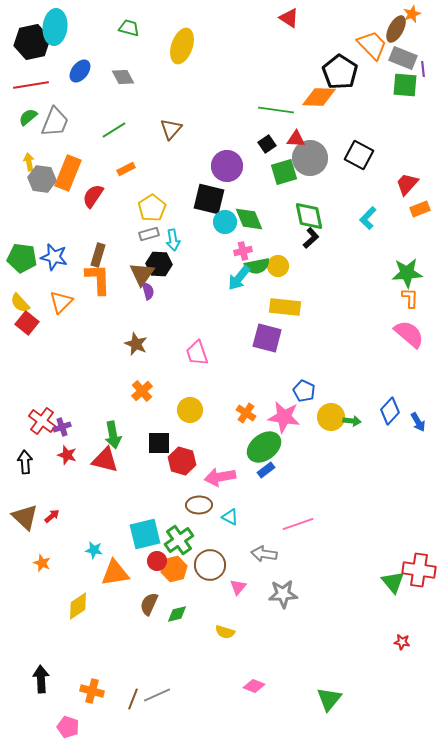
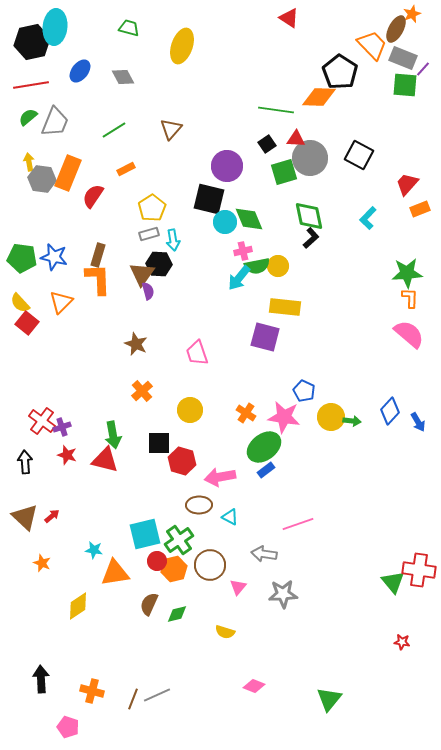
purple line at (423, 69): rotated 49 degrees clockwise
purple square at (267, 338): moved 2 px left, 1 px up
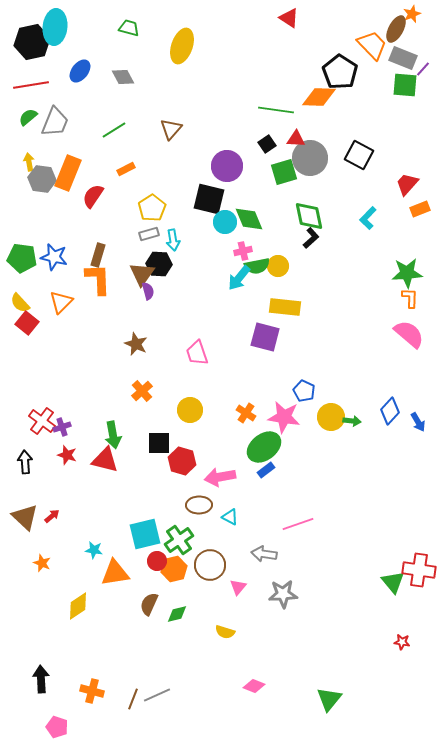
pink pentagon at (68, 727): moved 11 px left
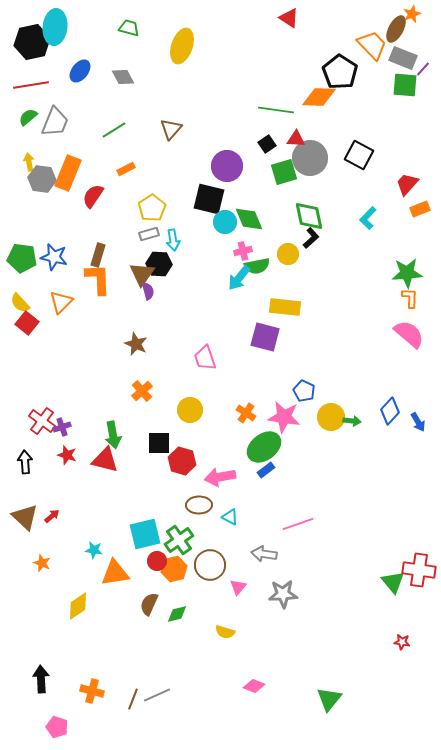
yellow circle at (278, 266): moved 10 px right, 12 px up
pink trapezoid at (197, 353): moved 8 px right, 5 px down
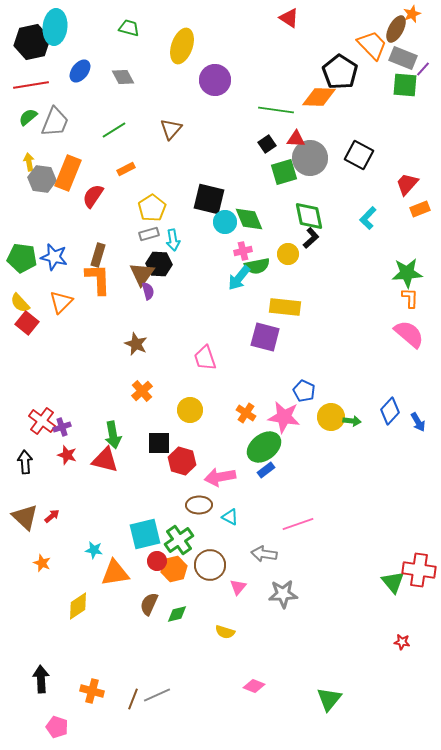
purple circle at (227, 166): moved 12 px left, 86 px up
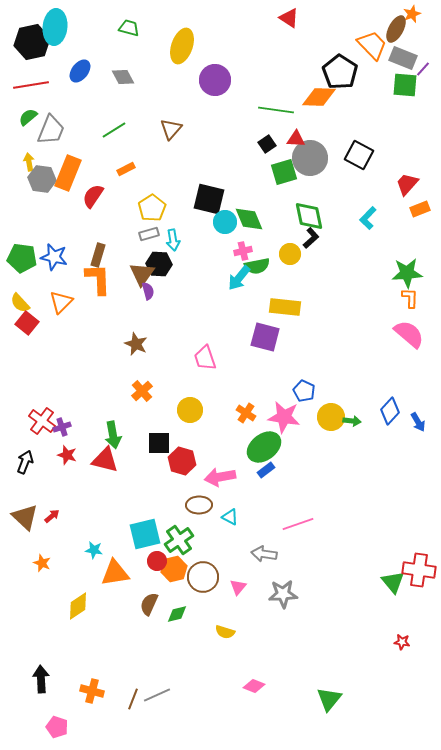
gray trapezoid at (55, 122): moved 4 px left, 8 px down
yellow circle at (288, 254): moved 2 px right
black arrow at (25, 462): rotated 25 degrees clockwise
brown circle at (210, 565): moved 7 px left, 12 px down
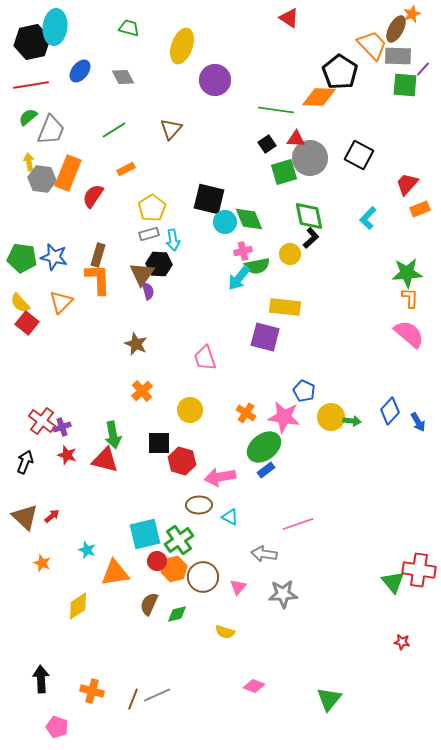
gray rectangle at (403, 58): moved 5 px left, 2 px up; rotated 20 degrees counterclockwise
cyan star at (94, 550): moved 7 px left; rotated 12 degrees clockwise
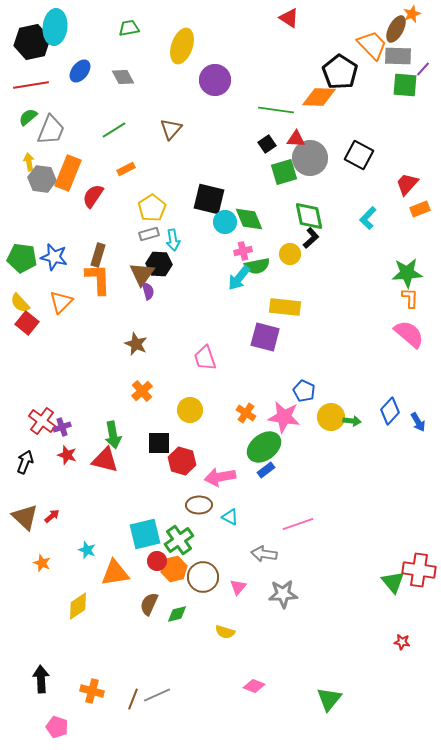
green trapezoid at (129, 28): rotated 25 degrees counterclockwise
